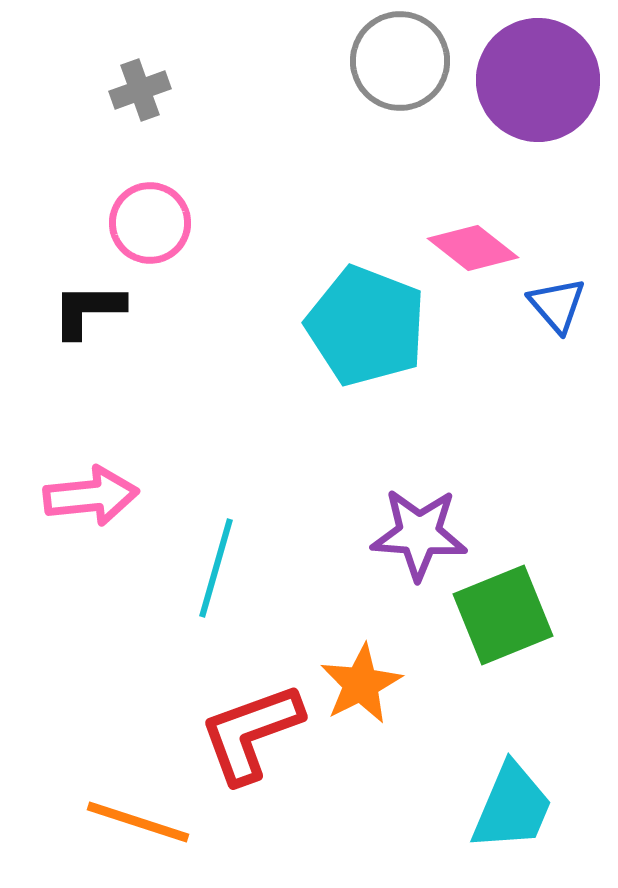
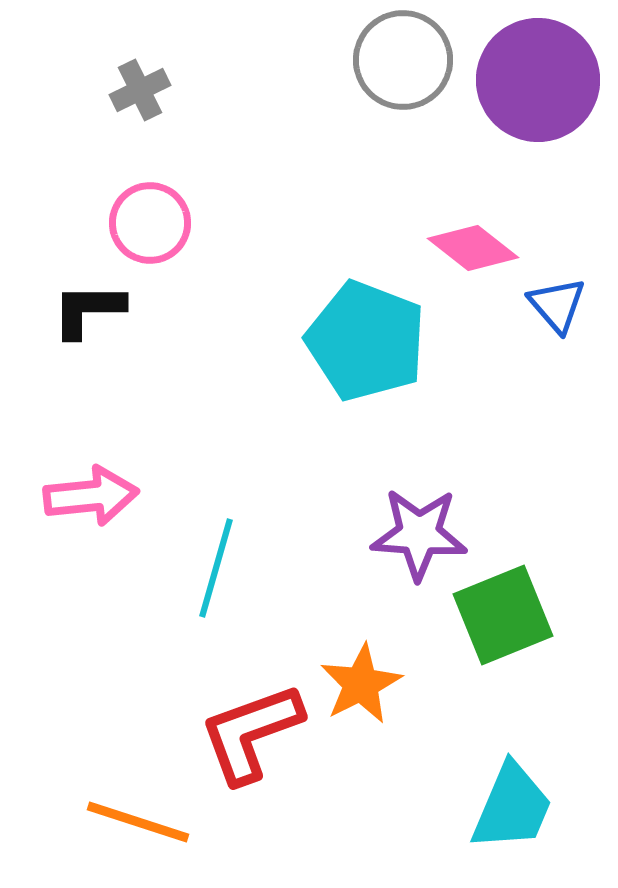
gray circle: moved 3 px right, 1 px up
gray cross: rotated 6 degrees counterclockwise
cyan pentagon: moved 15 px down
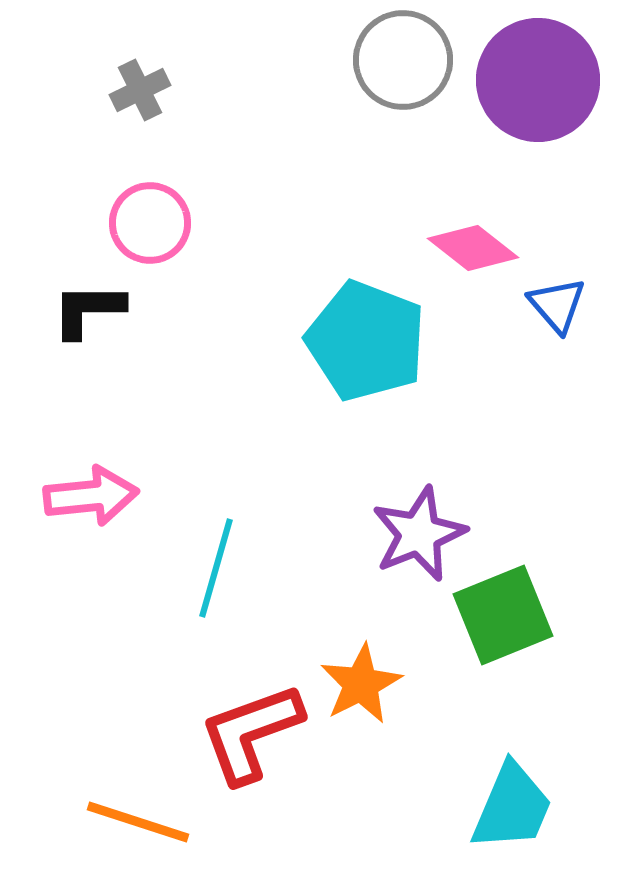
purple star: rotated 26 degrees counterclockwise
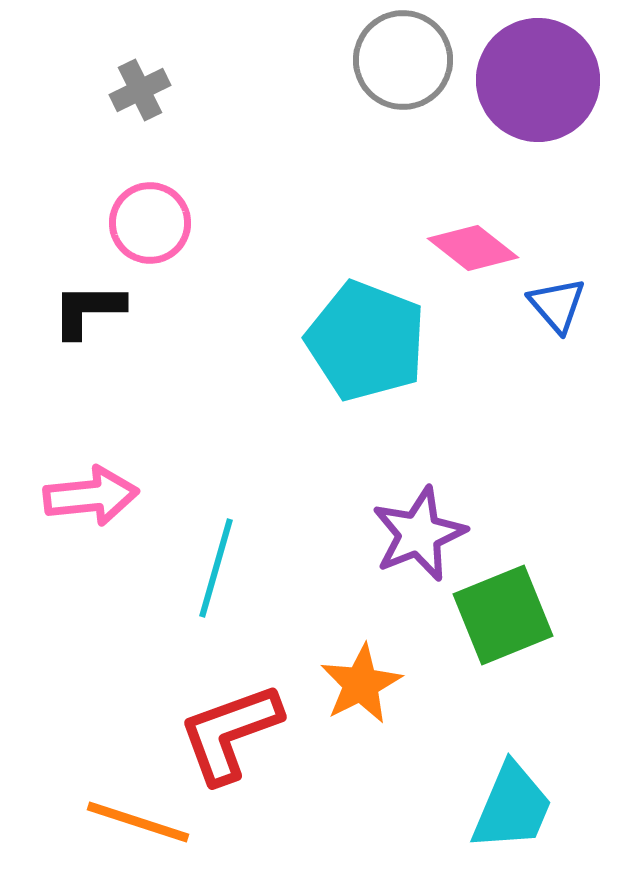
red L-shape: moved 21 px left
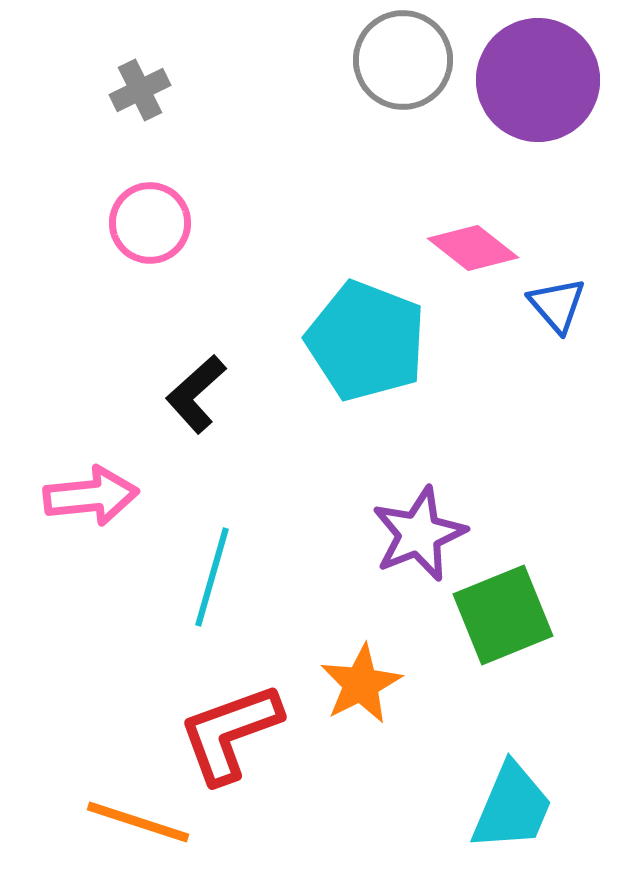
black L-shape: moved 108 px right, 84 px down; rotated 42 degrees counterclockwise
cyan line: moved 4 px left, 9 px down
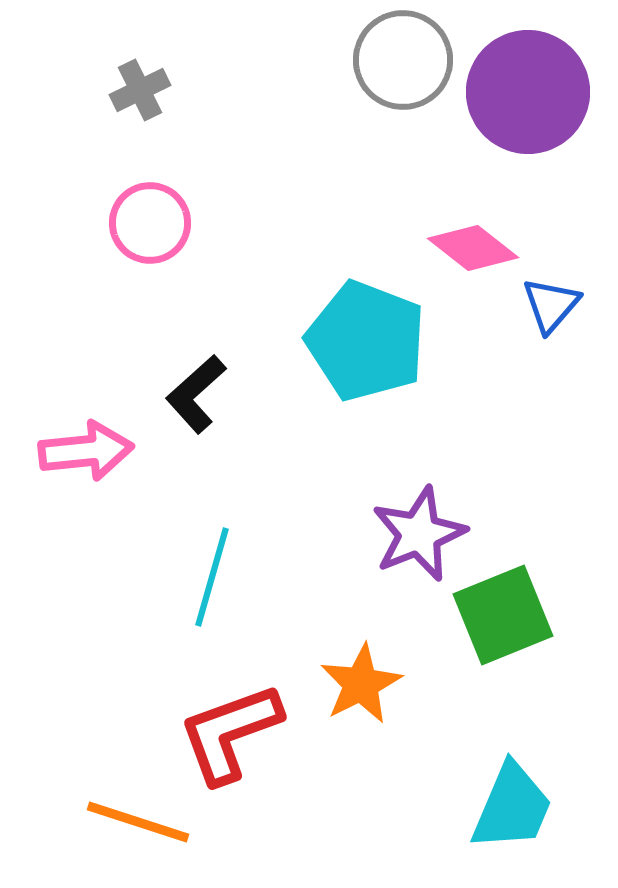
purple circle: moved 10 px left, 12 px down
blue triangle: moved 6 px left; rotated 22 degrees clockwise
pink arrow: moved 5 px left, 45 px up
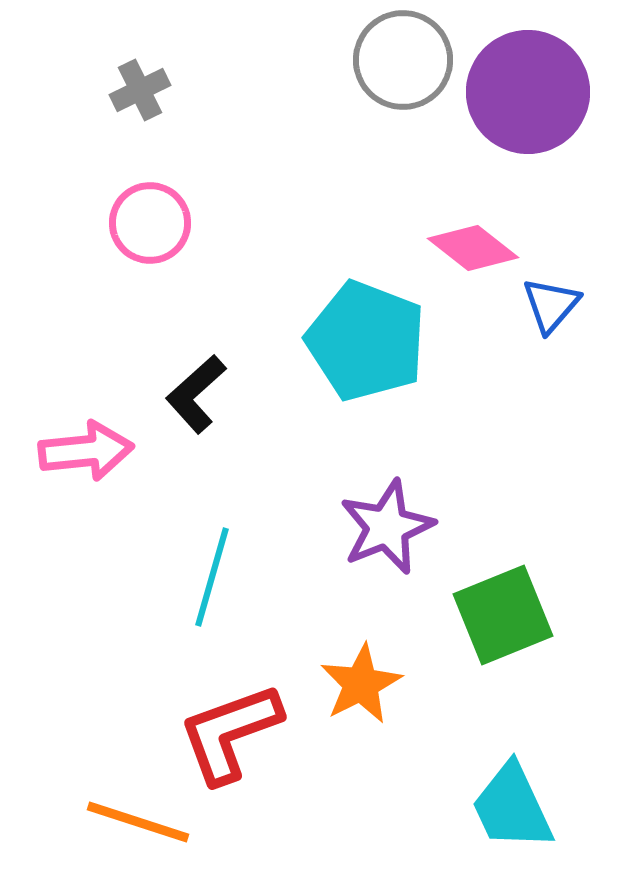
purple star: moved 32 px left, 7 px up
cyan trapezoid: rotated 132 degrees clockwise
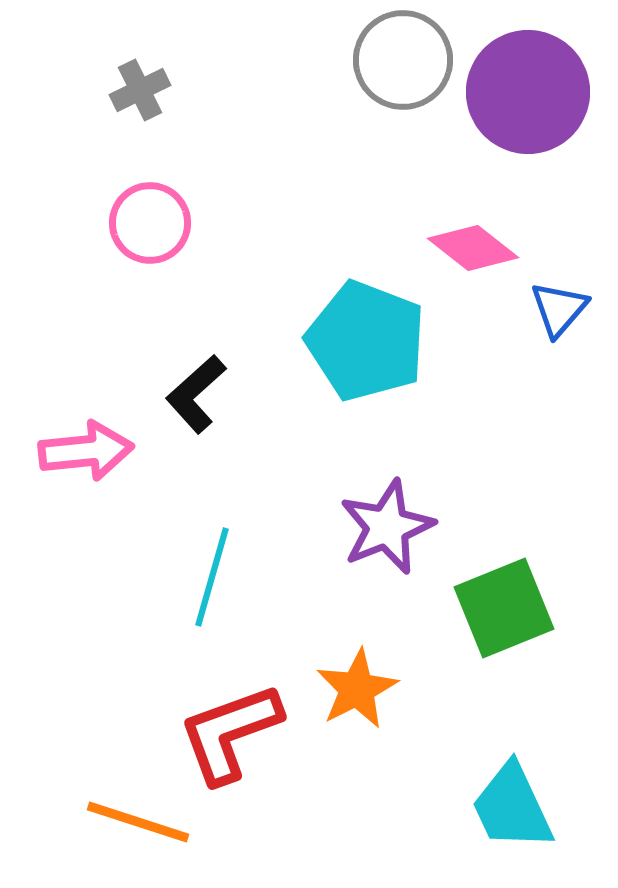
blue triangle: moved 8 px right, 4 px down
green square: moved 1 px right, 7 px up
orange star: moved 4 px left, 5 px down
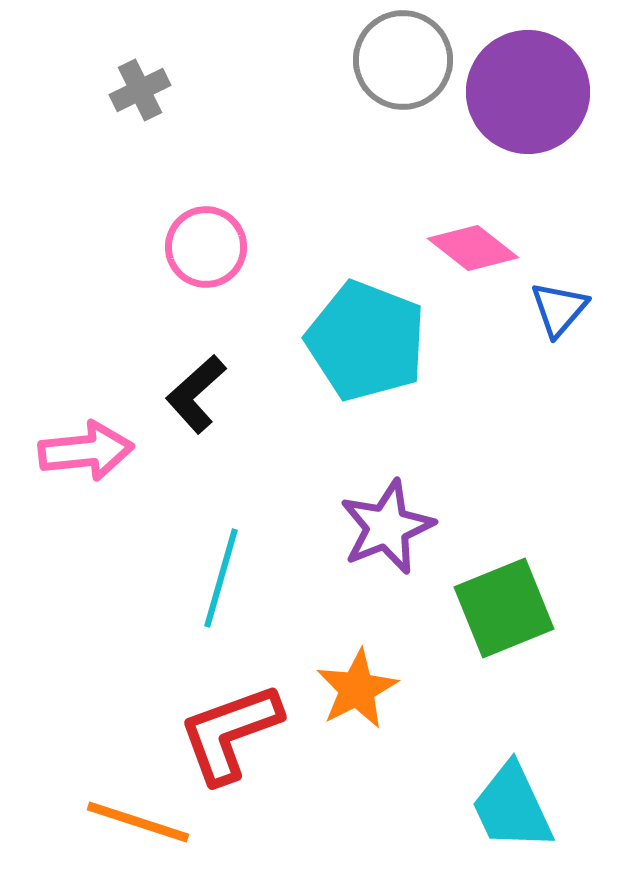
pink circle: moved 56 px right, 24 px down
cyan line: moved 9 px right, 1 px down
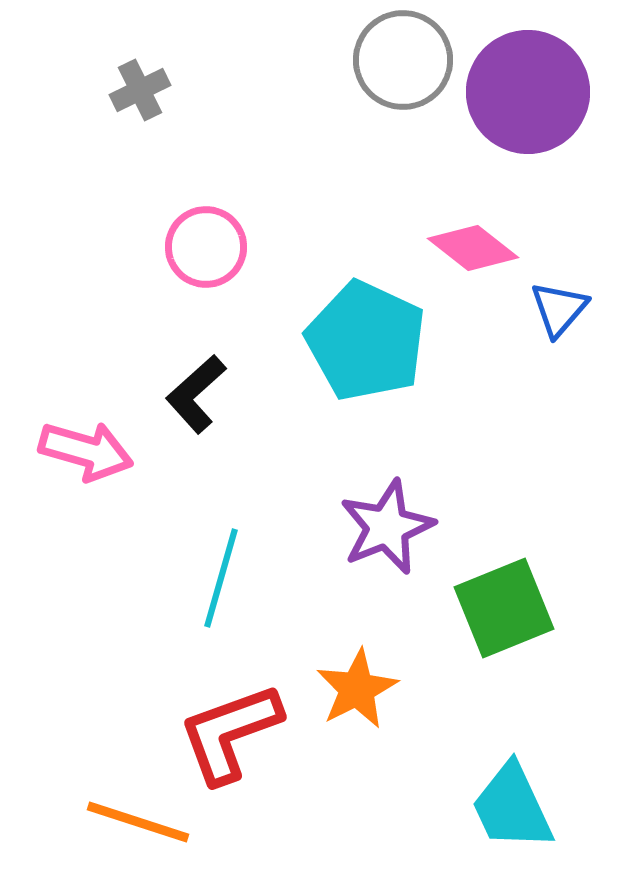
cyan pentagon: rotated 4 degrees clockwise
pink arrow: rotated 22 degrees clockwise
